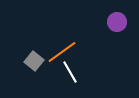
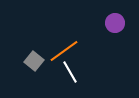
purple circle: moved 2 px left, 1 px down
orange line: moved 2 px right, 1 px up
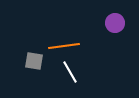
orange line: moved 5 px up; rotated 28 degrees clockwise
gray square: rotated 30 degrees counterclockwise
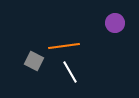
gray square: rotated 18 degrees clockwise
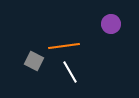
purple circle: moved 4 px left, 1 px down
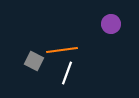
orange line: moved 2 px left, 4 px down
white line: moved 3 px left, 1 px down; rotated 50 degrees clockwise
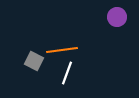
purple circle: moved 6 px right, 7 px up
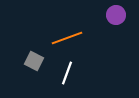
purple circle: moved 1 px left, 2 px up
orange line: moved 5 px right, 12 px up; rotated 12 degrees counterclockwise
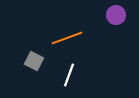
white line: moved 2 px right, 2 px down
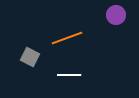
gray square: moved 4 px left, 4 px up
white line: rotated 70 degrees clockwise
